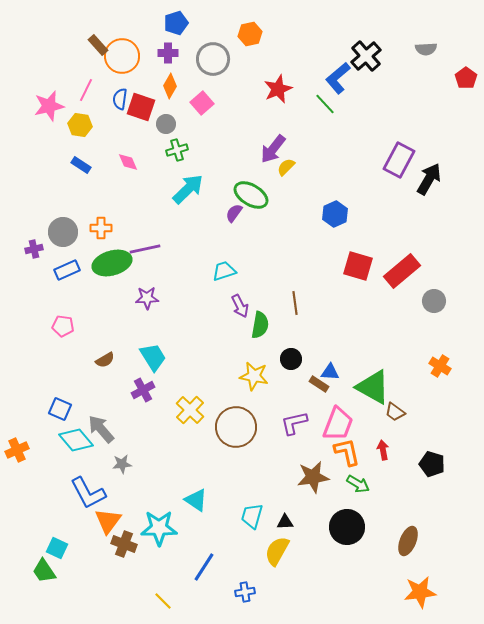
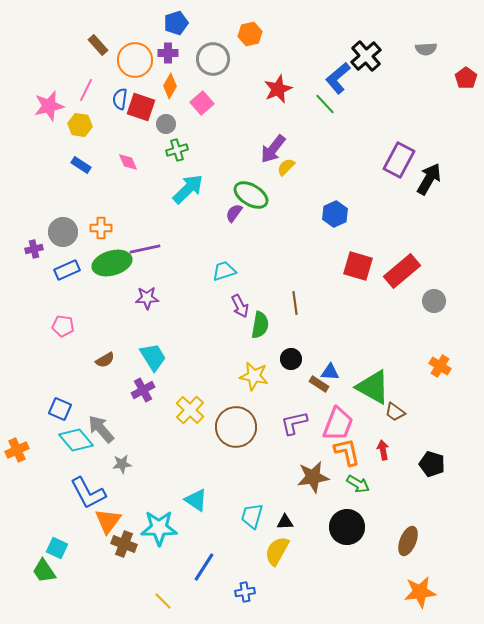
orange circle at (122, 56): moved 13 px right, 4 px down
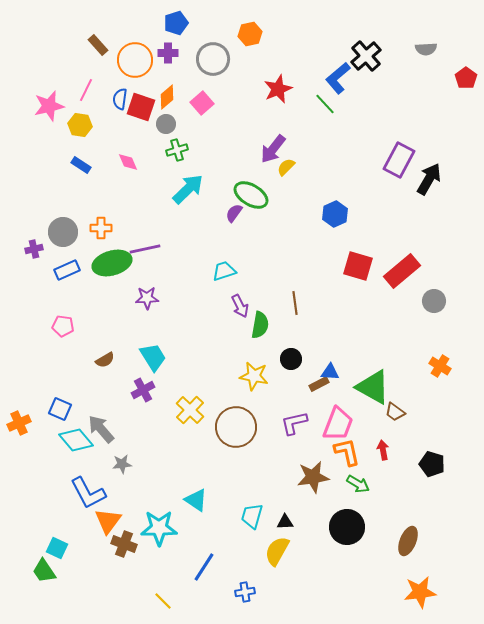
orange diamond at (170, 86): moved 3 px left, 11 px down; rotated 20 degrees clockwise
brown rectangle at (319, 384): rotated 60 degrees counterclockwise
orange cross at (17, 450): moved 2 px right, 27 px up
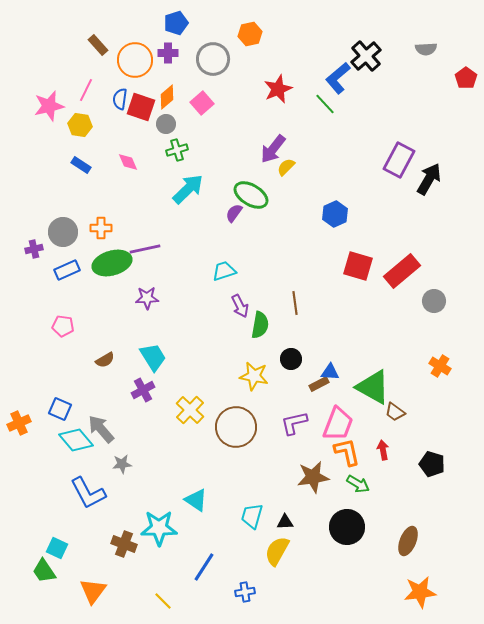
orange triangle at (108, 521): moved 15 px left, 70 px down
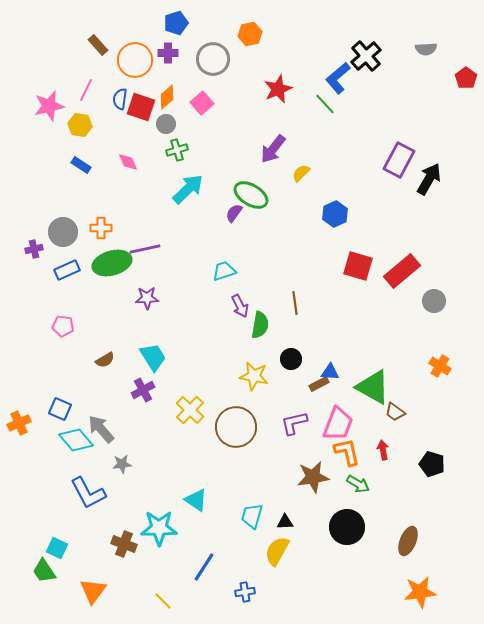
yellow semicircle at (286, 167): moved 15 px right, 6 px down
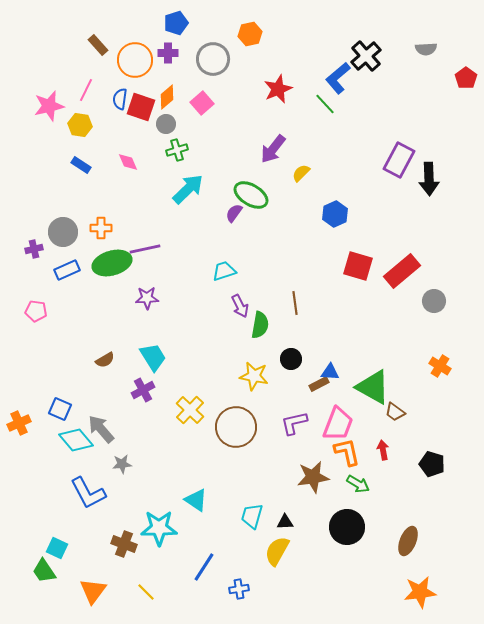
black arrow at (429, 179): rotated 148 degrees clockwise
pink pentagon at (63, 326): moved 27 px left, 15 px up
blue cross at (245, 592): moved 6 px left, 3 px up
yellow line at (163, 601): moved 17 px left, 9 px up
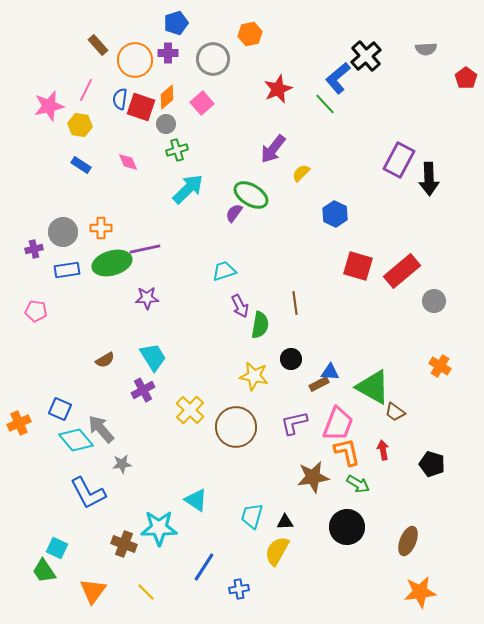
blue hexagon at (335, 214): rotated 10 degrees counterclockwise
blue rectangle at (67, 270): rotated 15 degrees clockwise
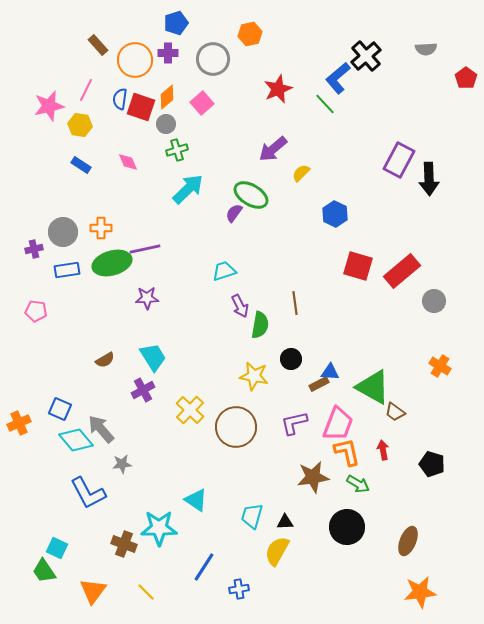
purple arrow at (273, 149): rotated 12 degrees clockwise
